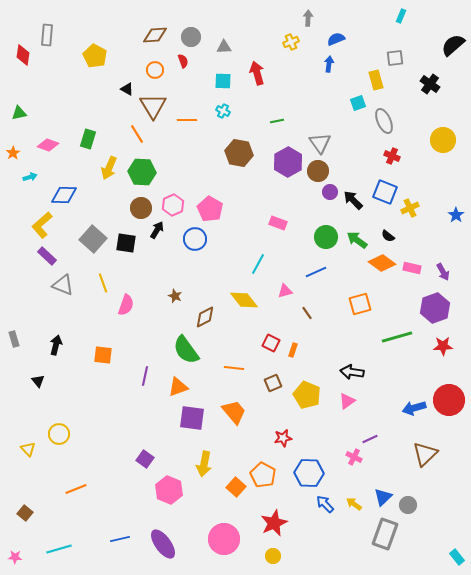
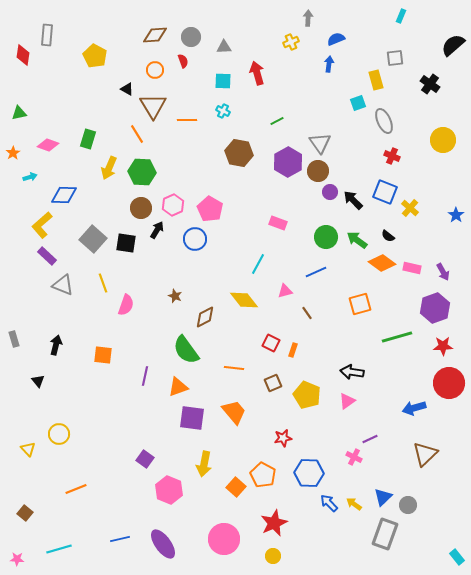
green line at (277, 121): rotated 16 degrees counterclockwise
yellow cross at (410, 208): rotated 24 degrees counterclockwise
red circle at (449, 400): moved 17 px up
blue arrow at (325, 504): moved 4 px right, 1 px up
pink star at (15, 557): moved 2 px right, 2 px down
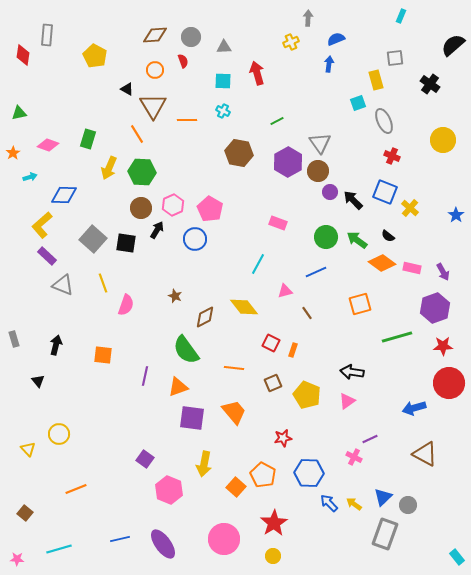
yellow diamond at (244, 300): moved 7 px down
brown triangle at (425, 454): rotated 48 degrees counterclockwise
red star at (274, 523): rotated 8 degrees counterclockwise
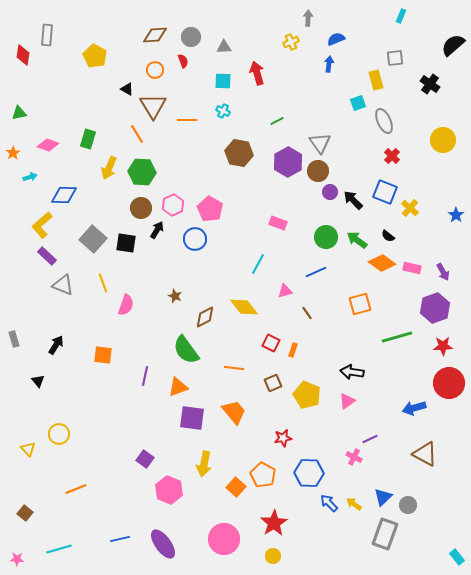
red cross at (392, 156): rotated 21 degrees clockwise
black arrow at (56, 345): rotated 18 degrees clockwise
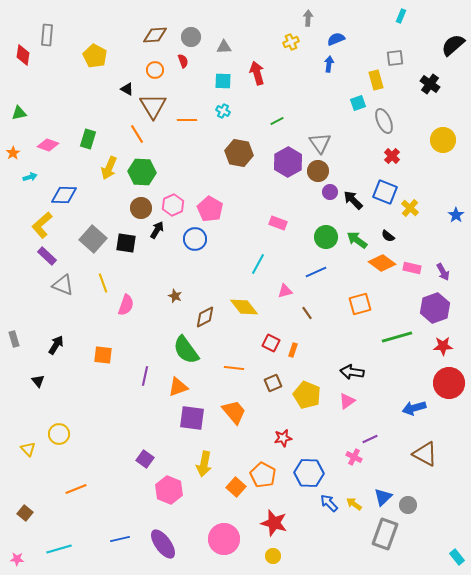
red star at (274, 523): rotated 24 degrees counterclockwise
